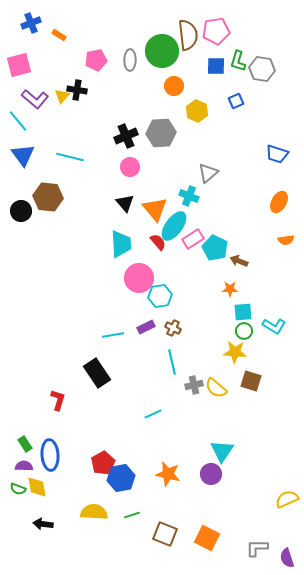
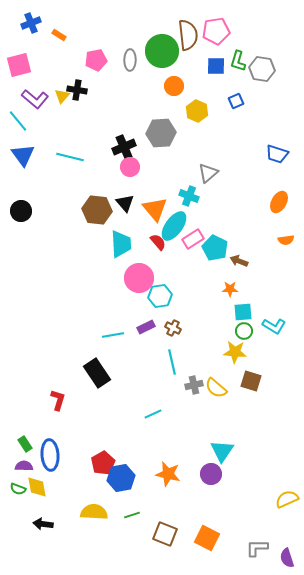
black cross at (126, 136): moved 2 px left, 11 px down
brown hexagon at (48, 197): moved 49 px right, 13 px down
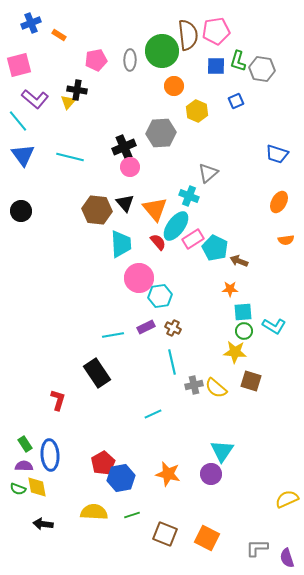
yellow triangle at (62, 96): moved 6 px right, 6 px down
cyan ellipse at (174, 226): moved 2 px right
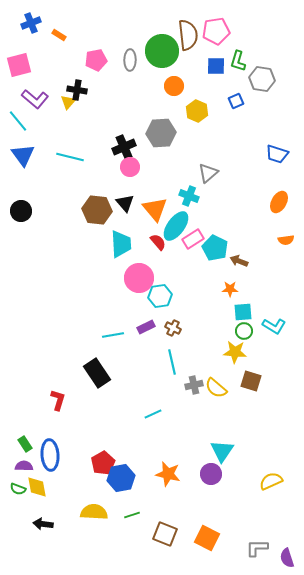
gray hexagon at (262, 69): moved 10 px down
yellow semicircle at (287, 499): moved 16 px left, 18 px up
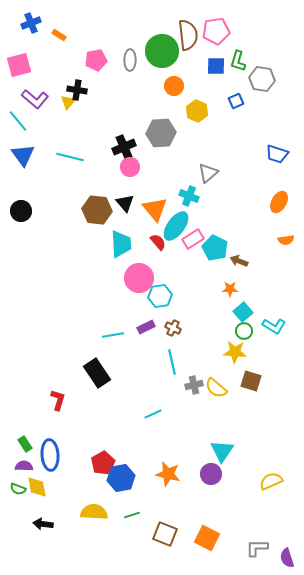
cyan square at (243, 312): rotated 36 degrees counterclockwise
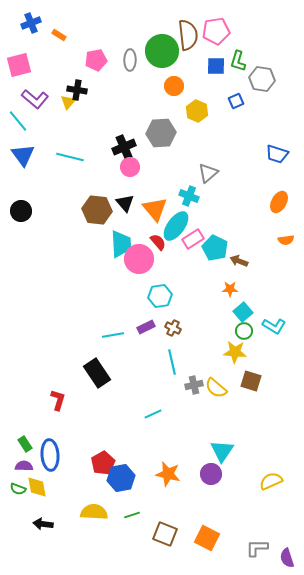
pink circle at (139, 278): moved 19 px up
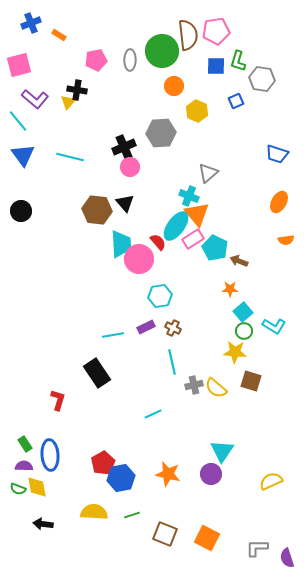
orange triangle at (155, 209): moved 42 px right, 5 px down
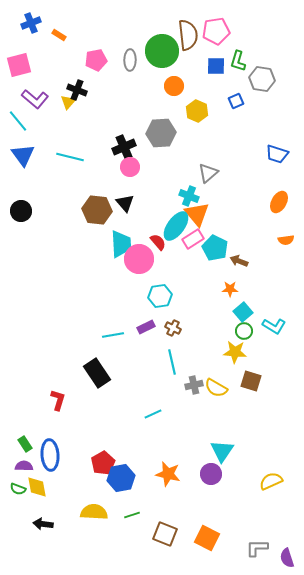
black cross at (77, 90): rotated 12 degrees clockwise
yellow semicircle at (216, 388): rotated 10 degrees counterclockwise
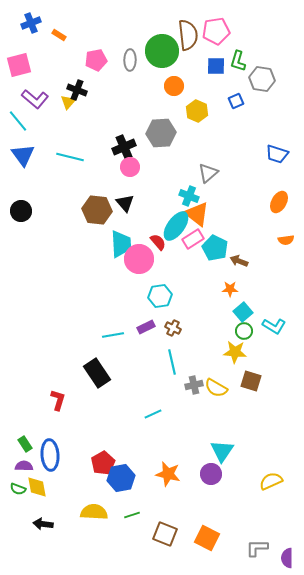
orange triangle at (197, 214): rotated 12 degrees counterclockwise
purple semicircle at (287, 558): rotated 18 degrees clockwise
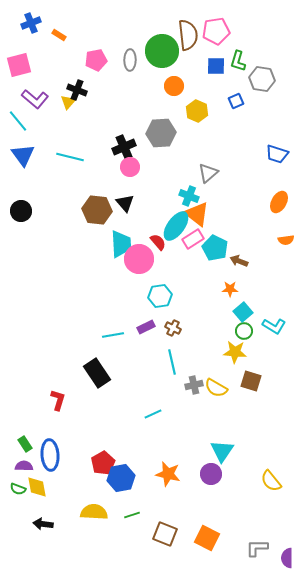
yellow semicircle at (271, 481): rotated 105 degrees counterclockwise
